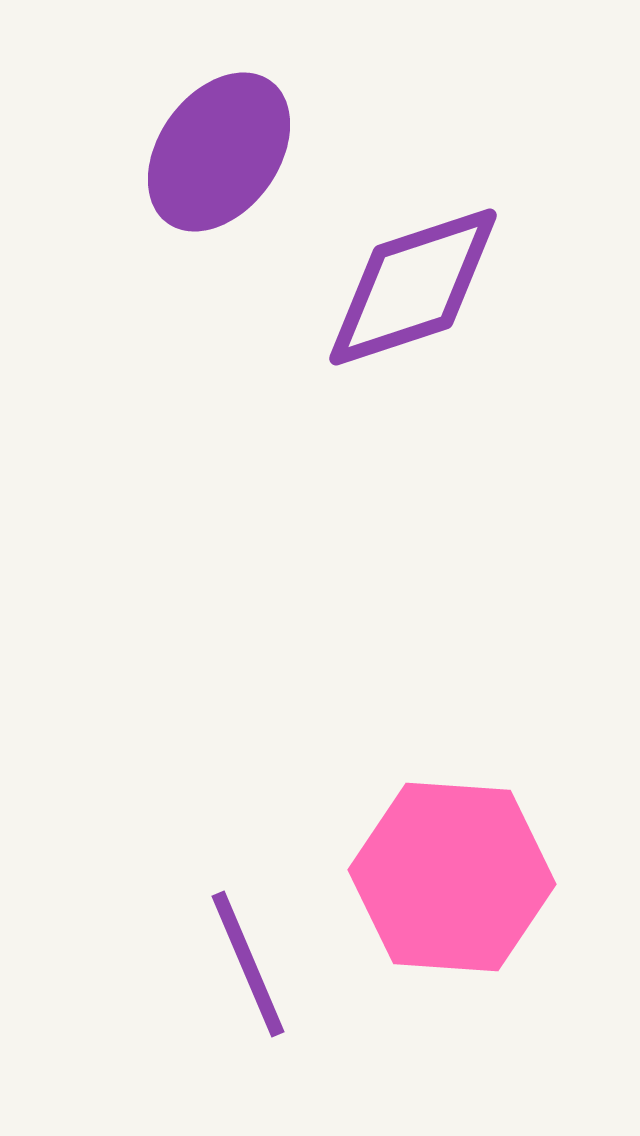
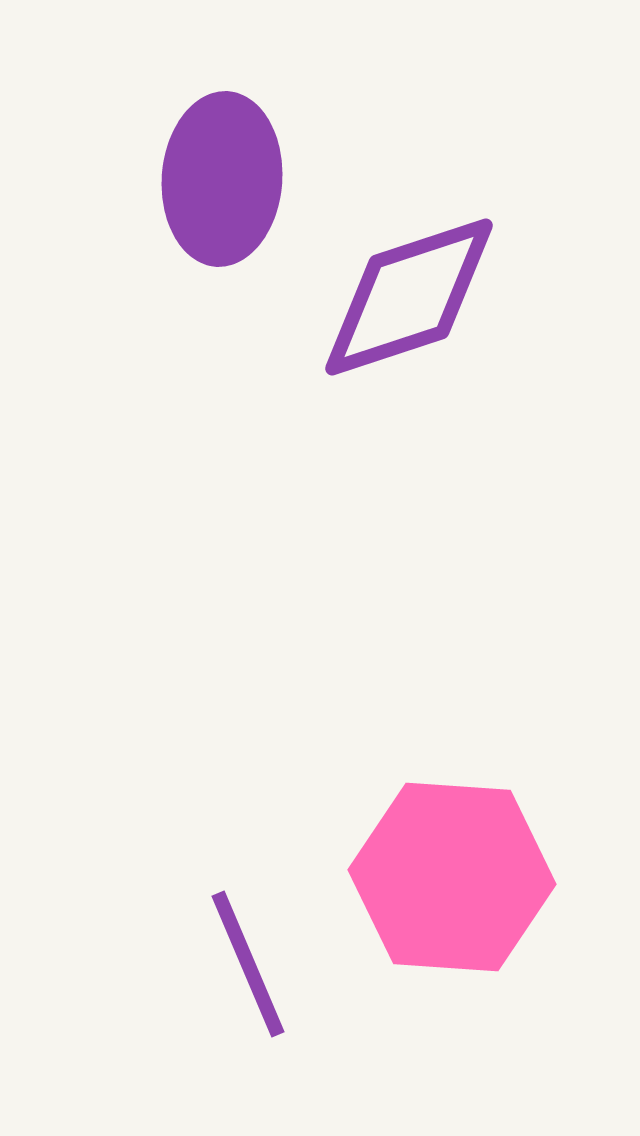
purple ellipse: moved 3 px right, 27 px down; rotated 32 degrees counterclockwise
purple diamond: moved 4 px left, 10 px down
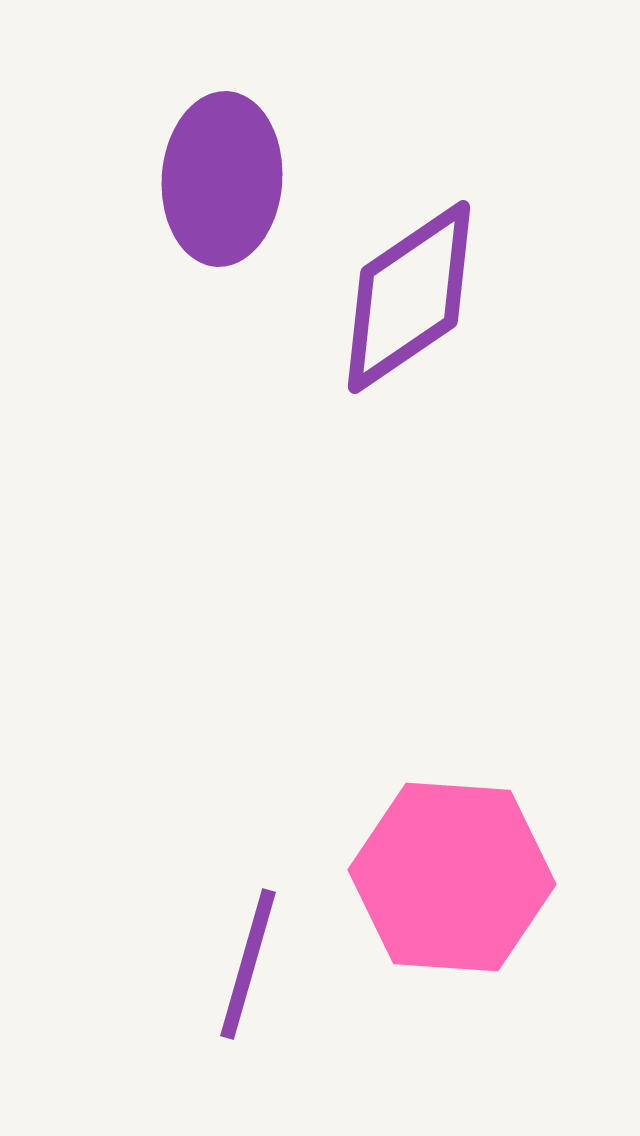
purple diamond: rotated 16 degrees counterclockwise
purple line: rotated 39 degrees clockwise
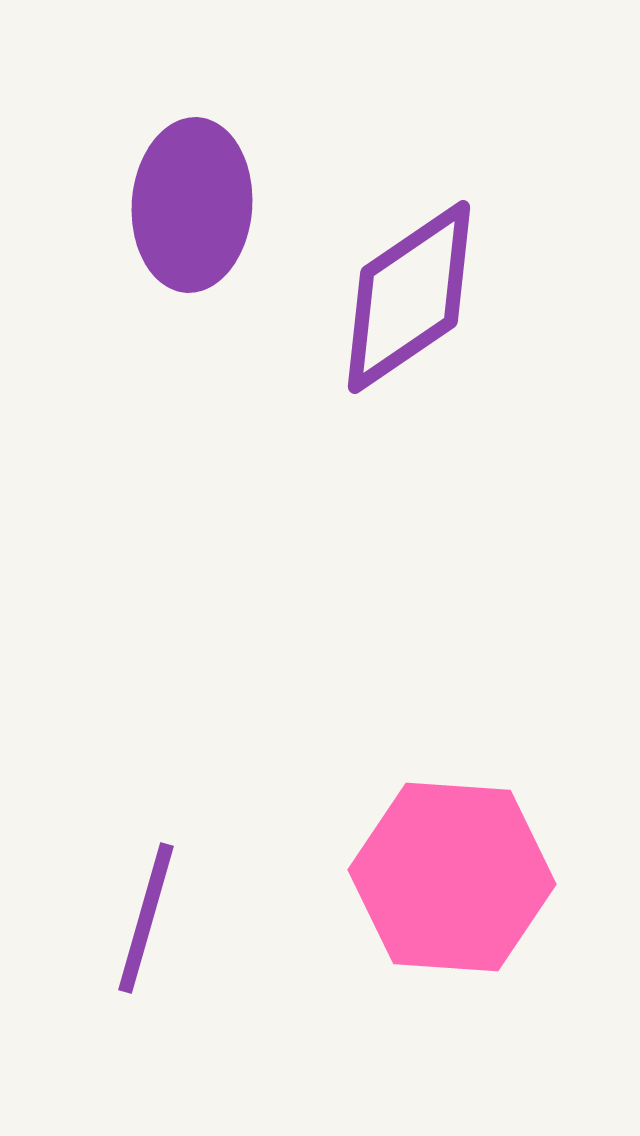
purple ellipse: moved 30 px left, 26 px down
purple line: moved 102 px left, 46 px up
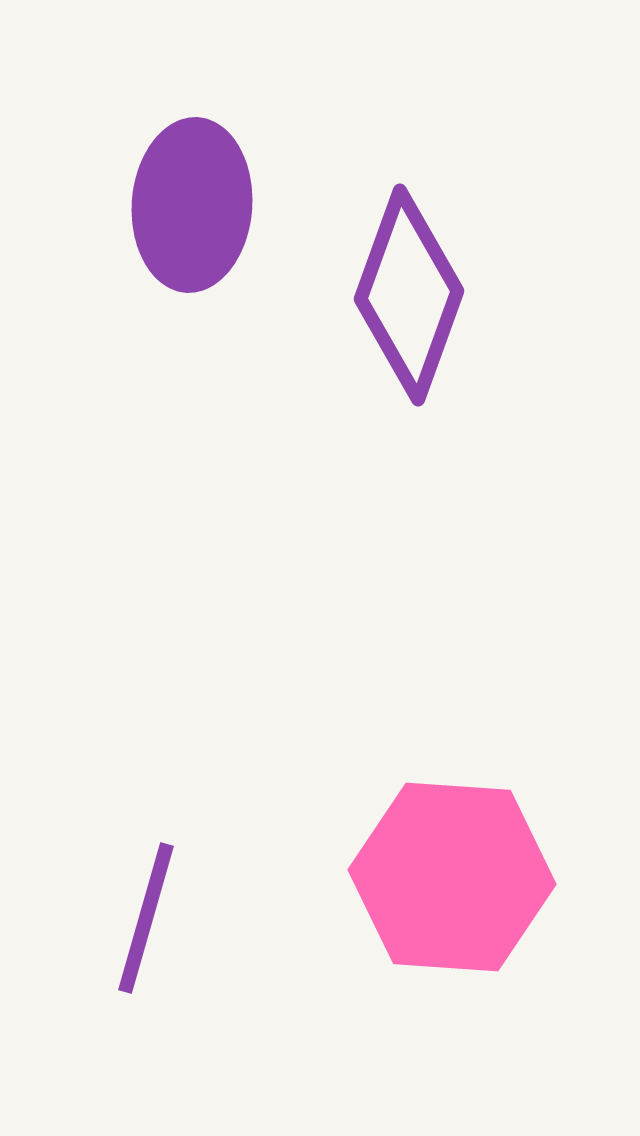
purple diamond: moved 2 px up; rotated 36 degrees counterclockwise
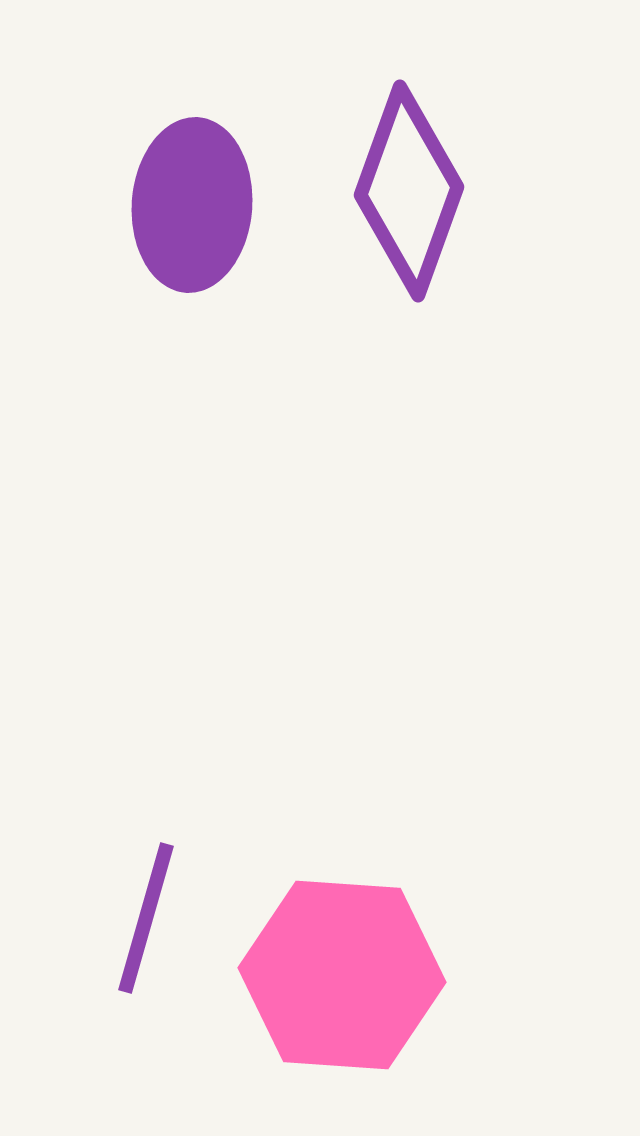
purple diamond: moved 104 px up
pink hexagon: moved 110 px left, 98 px down
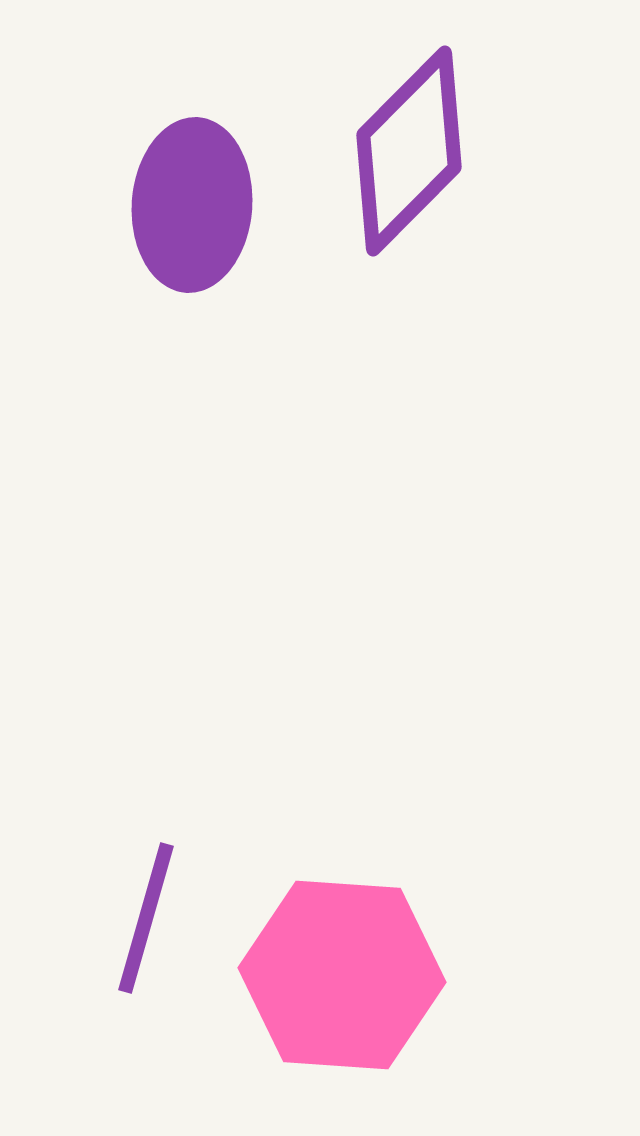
purple diamond: moved 40 px up; rotated 25 degrees clockwise
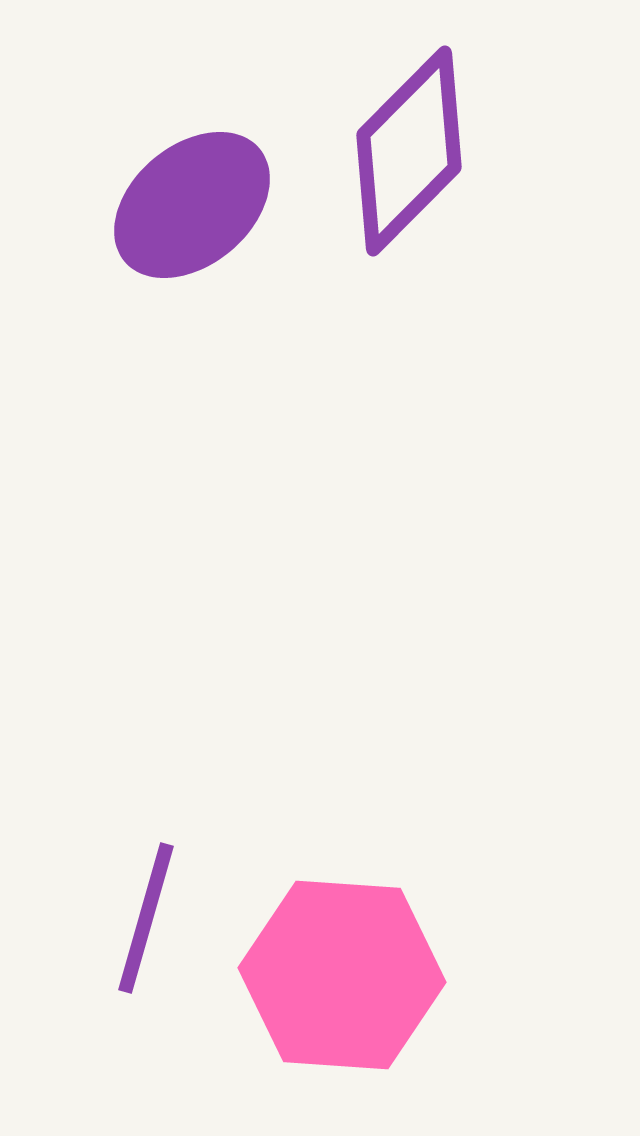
purple ellipse: rotated 46 degrees clockwise
